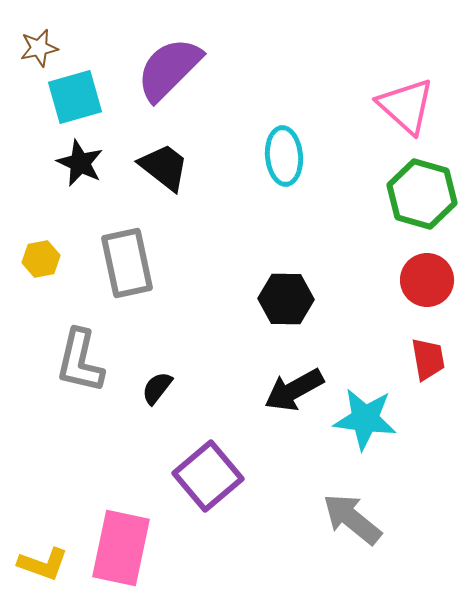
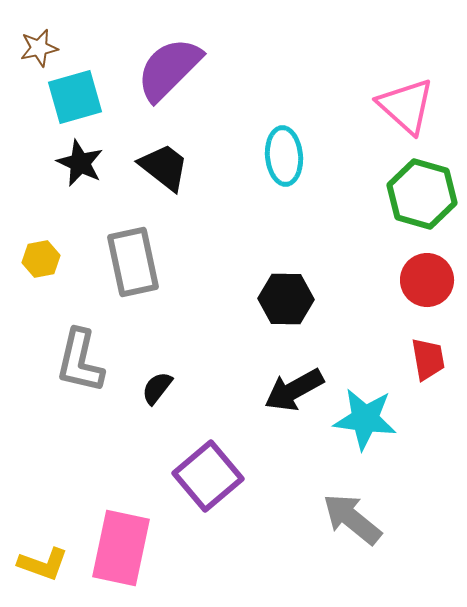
gray rectangle: moved 6 px right, 1 px up
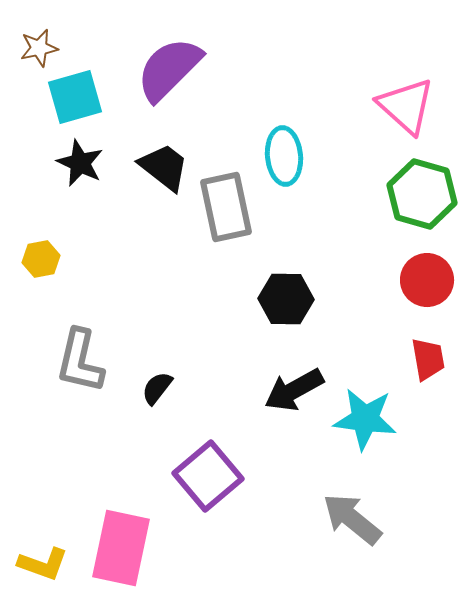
gray rectangle: moved 93 px right, 55 px up
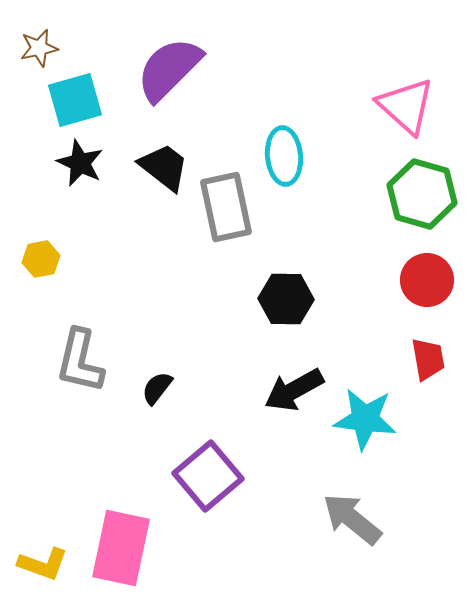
cyan square: moved 3 px down
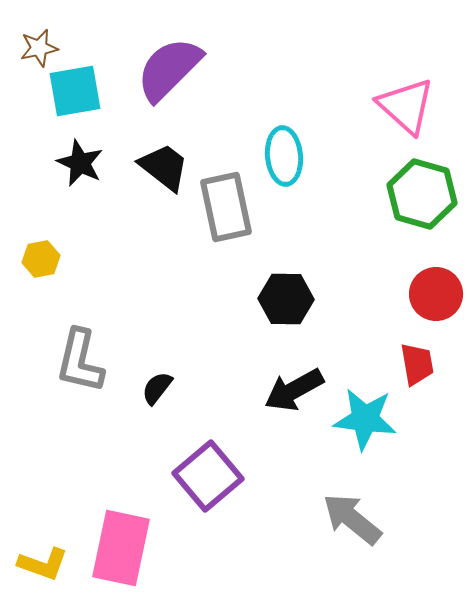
cyan square: moved 9 px up; rotated 6 degrees clockwise
red circle: moved 9 px right, 14 px down
red trapezoid: moved 11 px left, 5 px down
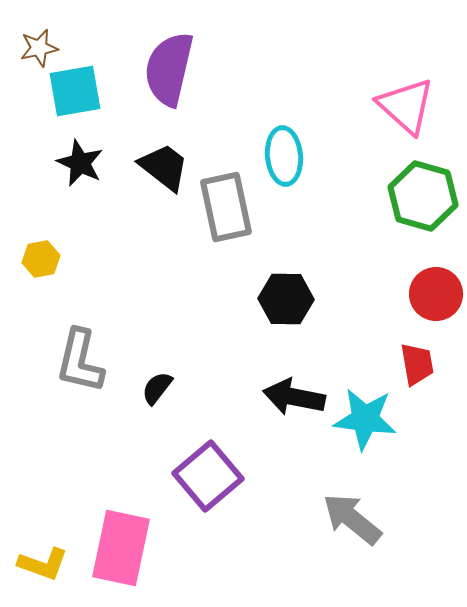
purple semicircle: rotated 32 degrees counterclockwise
green hexagon: moved 1 px right, 2 px down
black arrow: moved 7 px down; rotated 40 degrees clockwise
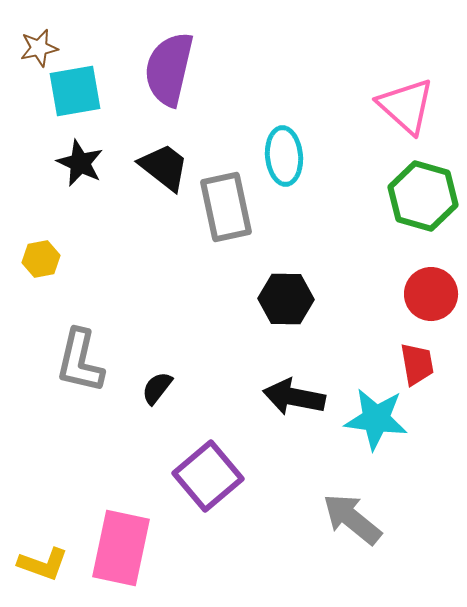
red circle: moved 5 px left
cyan star: moved 11 px right
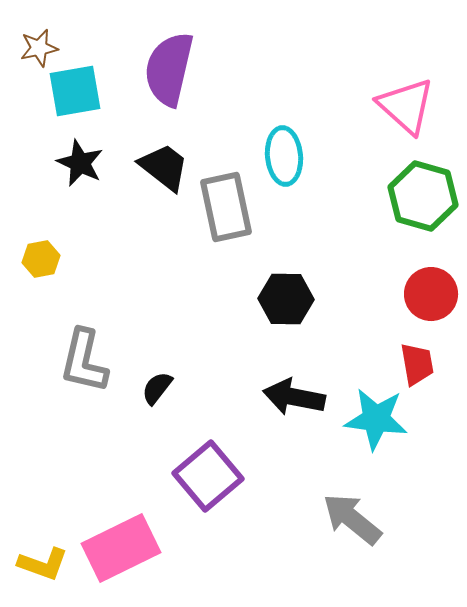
gray L-shape: moved 4 px right
pink rectangle: rotated 52 degrees clockwise
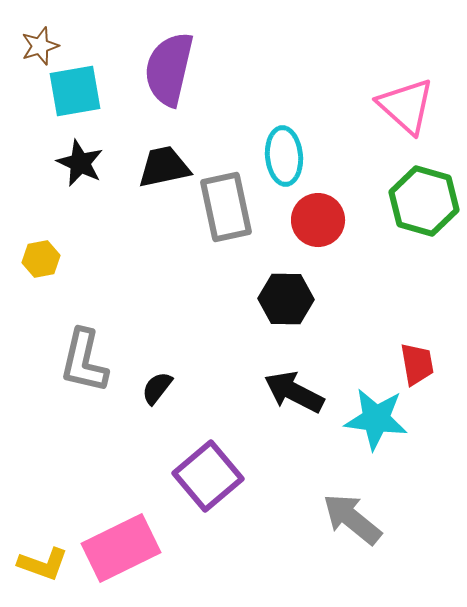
brown star: moved 1 px right, 2 px up; rotated 6 degrees counterclockwise
black trapezoid: rotated 50 degrees counterclockwise
green hexagon: moved 1 px right, 5 px down
red circle: moved 113 px left, 74 px up
black arrow: moved 5 px up; rotated 16 degrees clockwise
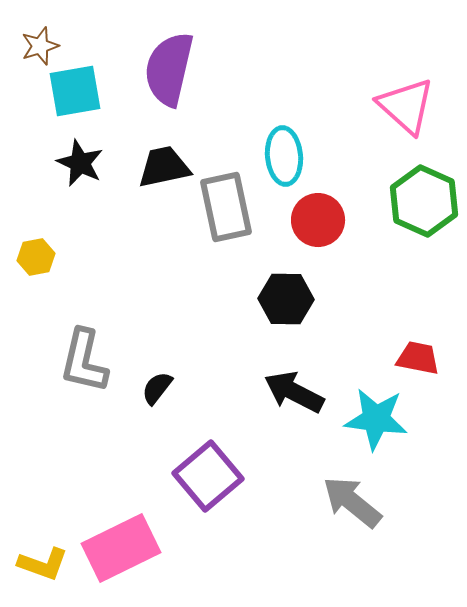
green hexagon: rotated 8 degrees clockwise
yellow hexagon: moved 5 px left, 2 px up
red trapezoid: moved 1 px right, 6 px up; rotated 69 degrees counterclockwise
gray arrow: moved 17 px up
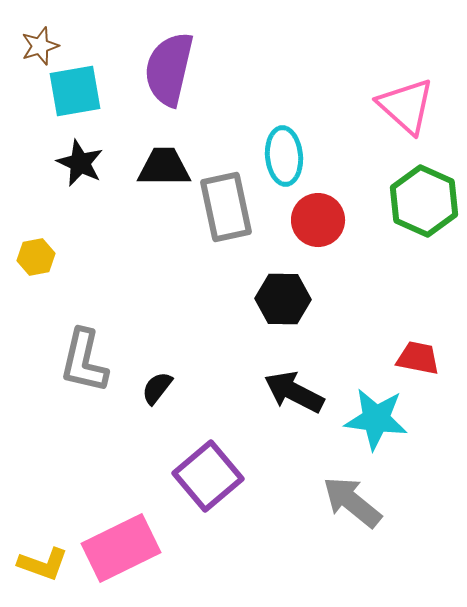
black trapezoid: rotated 12 degrees clockwise
black hexagon: moved 3 px left
